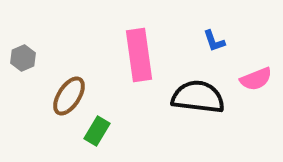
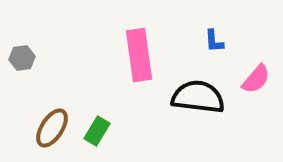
blue L-shape: rotated 15 degrees clockwise
gray hexagon: moved 1 px left; rotated 15 degrees clockwise
pink semicircle: rotated 28 degrees counterclockwise
brown ellipse: moved 17 px left, 32 px down
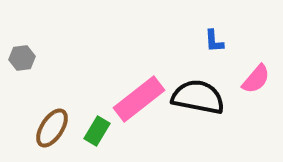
pink rectangle: moved 44 px down; rotated 60 degrees clockwise
black semicircle: rotated 4 degrees clockwise
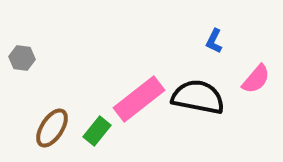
blue L-shape: rotated 30 degrees clockwise
gray hexagon: rotated 15 degrees clockwise
green rectangle: rotated 8 degrees clockwise
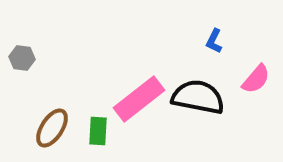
green rectangle: moved 1 px right; rotated 36 degrees counterclockwise
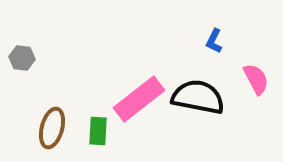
pink semicircle: rotated 68 degrees counterclockwise
brown ellipse: rotated 18 degrees counterclockwise
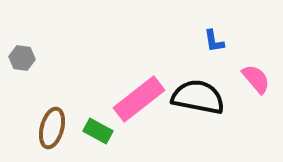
blue L-shape: rotated 35 degrees counterclockwise
pink semicircle: rotated 12 degrees counterclockwise
green rectangle: rotated 64 degrees counterclockwise
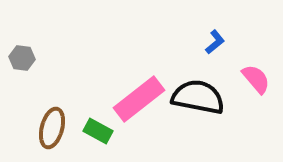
blue L-shape: moved 1 px right, 1 px down; rotated 120 degrees counterclockwise
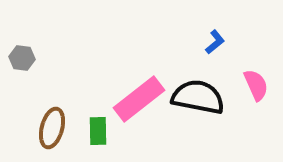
pink semicircle: moved 6 px down; rotated 16 degrees clockwise
green rectangle: rotated 60 degrees clockwise
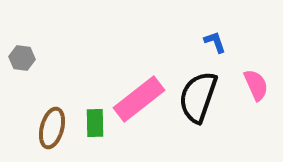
blue L-shape: rotated 70 degrees counterclockwise
black semicircle: rotated 82 degrees counterclockwise
green rectangle: moved 3 px left, 8 px up
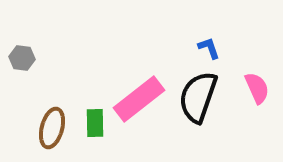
blue L-shape: moved 6 px left, 6 px down
pink semicircle: moved 1 px right, 3 px down
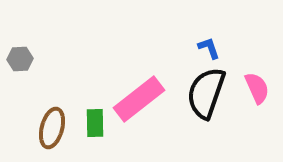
gray hexagon: moved 2 px left, 1 px down; rotated 10 degrees counterclockwise
black semicircle: moved 8 px right, 4 px up
